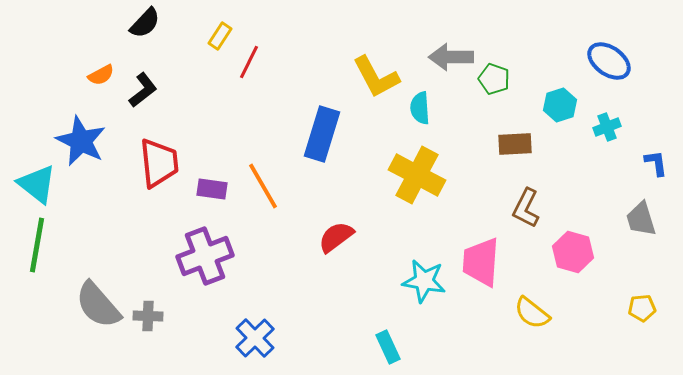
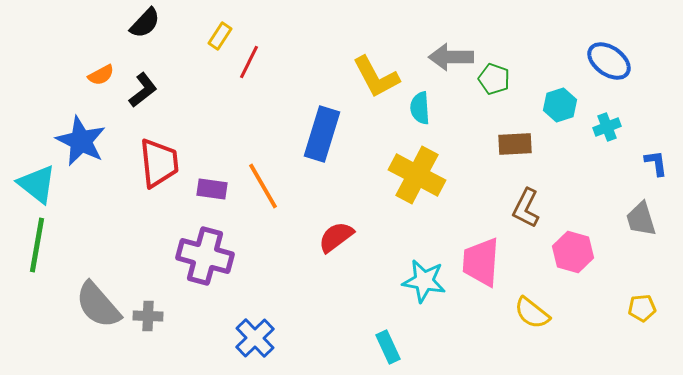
purple cross: rotated 36 degrees clockwise
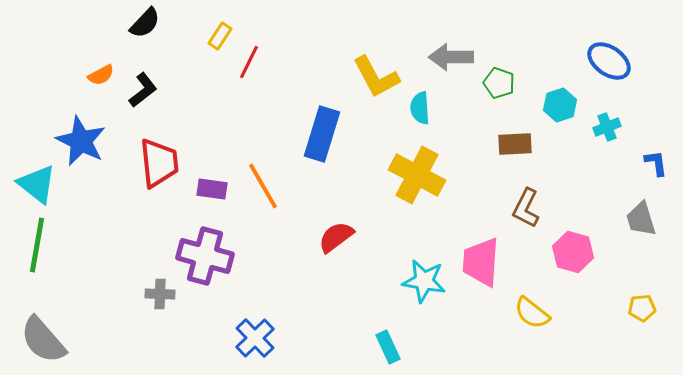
green pentagon: moved 5 px right, 4 px down
gray semicircle: moved 55 px left, 35 px down
gray cross: moved 12 px right, 22 px up
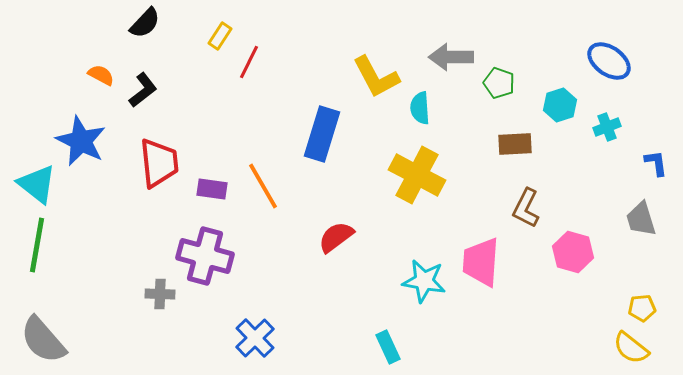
orange semicircle: rotated 124 degrees counterclockwise
yellow semicircle: moved 99 px right, 35 px down
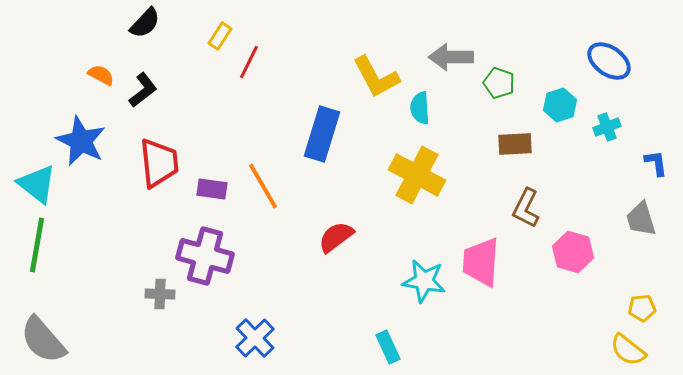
yellow semicircle: moved 3 px left, 2 px down
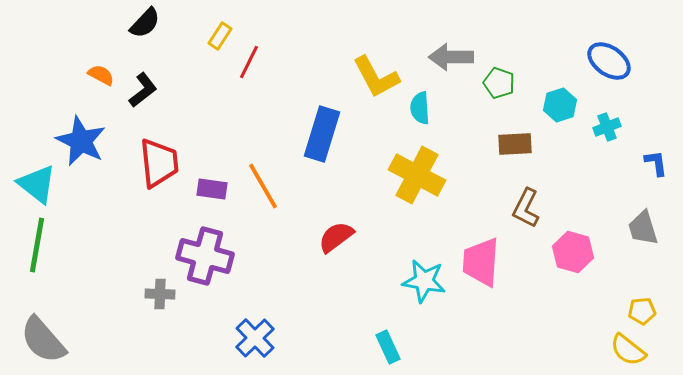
gray trapezoid: moved 2 px right, 9 px down
yellow pentagon: moved 3 px down
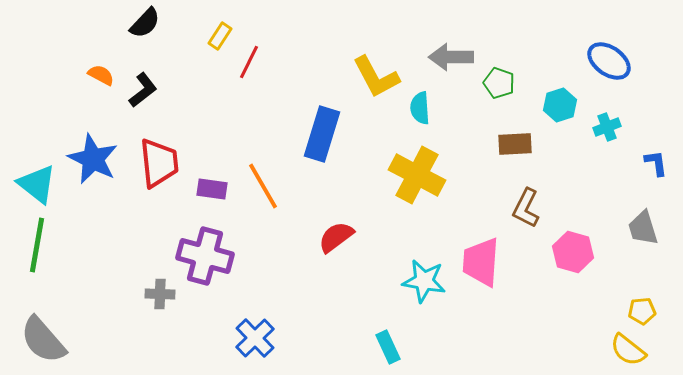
blue star: moved 12 px right, 18 px down
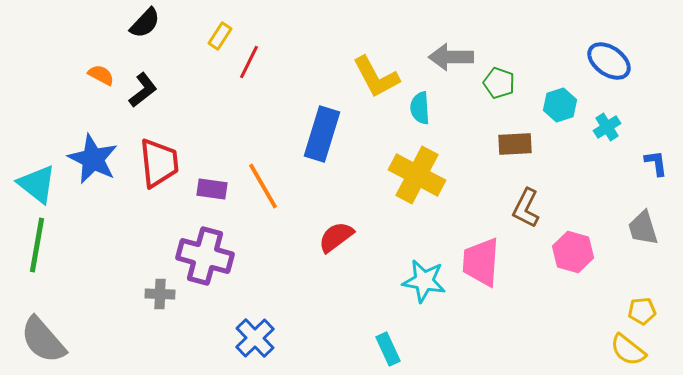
cyan cross: rotated 12 degrees counterclockwise
cyan rectangle: moved 2 px down
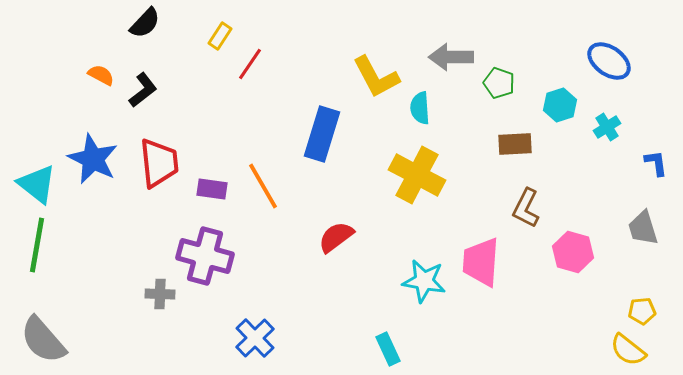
red line: moved 1 px right, 2 px down; rotated 8 degrees clockwise
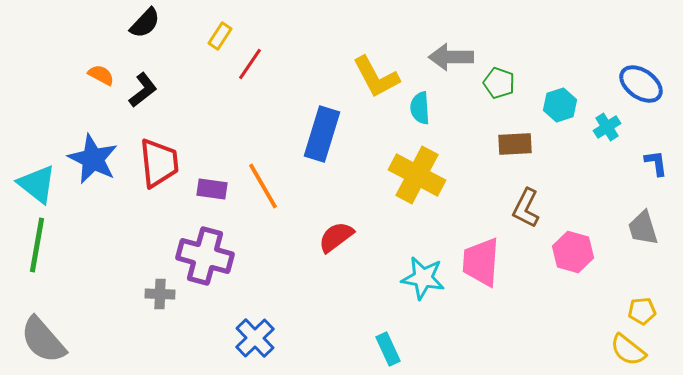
blue ellipse: moved 32 px right, 23 px down
cyan star: moved 1 px left, 3 px up
